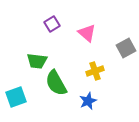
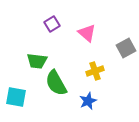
cyan square: rotated 30 degrees clockwise
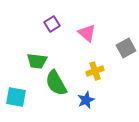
blue star: moved 2 px left, 1 px up
